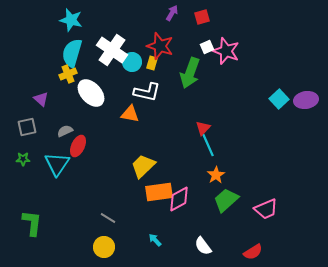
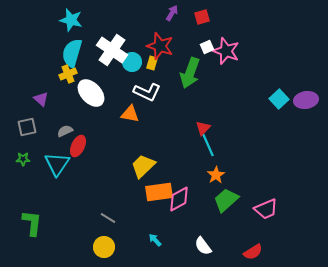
white L-shape: rotated 12 degrees clockwise
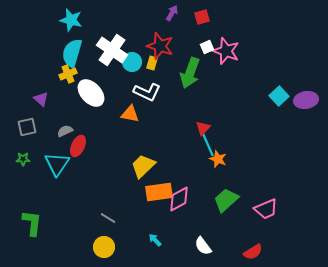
cyan square: moved 3 px up
orange star: moved 2 px right, 16 px up; rotated 18 degrees counterclockwise
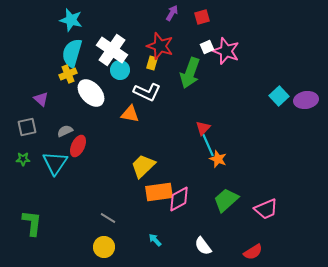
cyan circle: moved 12 px left, 8 px down
cyan triangle: moved 2 px left, 1 px up
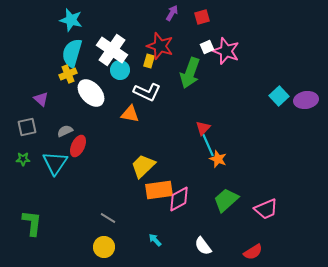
yellow rectangle: moved 3 px left, 2 px up
orange rectangle: moved 2 px up
